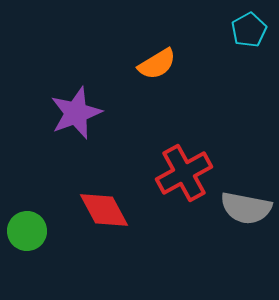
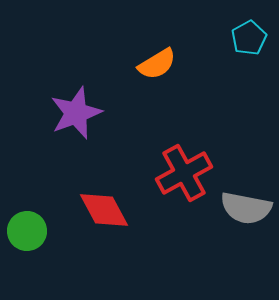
cyan pentagon: moved 8 px down
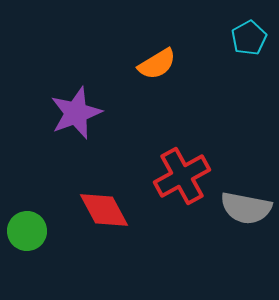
red cross: moved 2 px left, 3 px down
